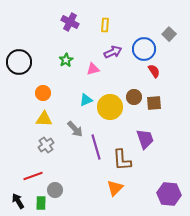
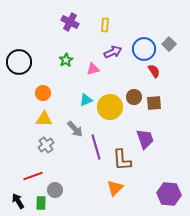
gray square: moved 10 px down
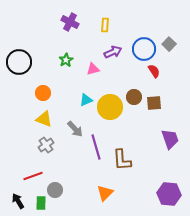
yellow triangle: rotated 18 degrees clockwise
purple trapezoid: moved 25 px right
orange triangle: moved 10 px left, 5 px down
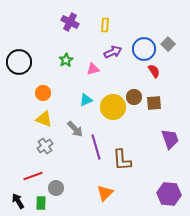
gray square: moved 1 px left
yellow circle: moved 3 px right
gray cross: moved 1 px left, 1 px down
gray circle: moved 1 px right, 2 px up
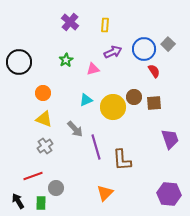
purple cross: rotated 12 degrees clockwise
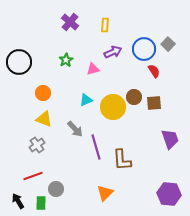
gray cross: moved 8 px left, 1 px up
gray circle: moved 1 px down
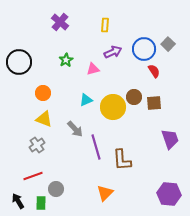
purple cross: moved 10 px left
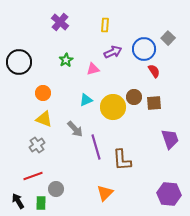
gray square: moved 6 px up
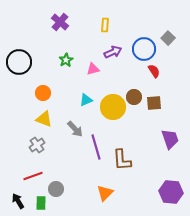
purple hexagon: moved 2 px right, 2 px up
